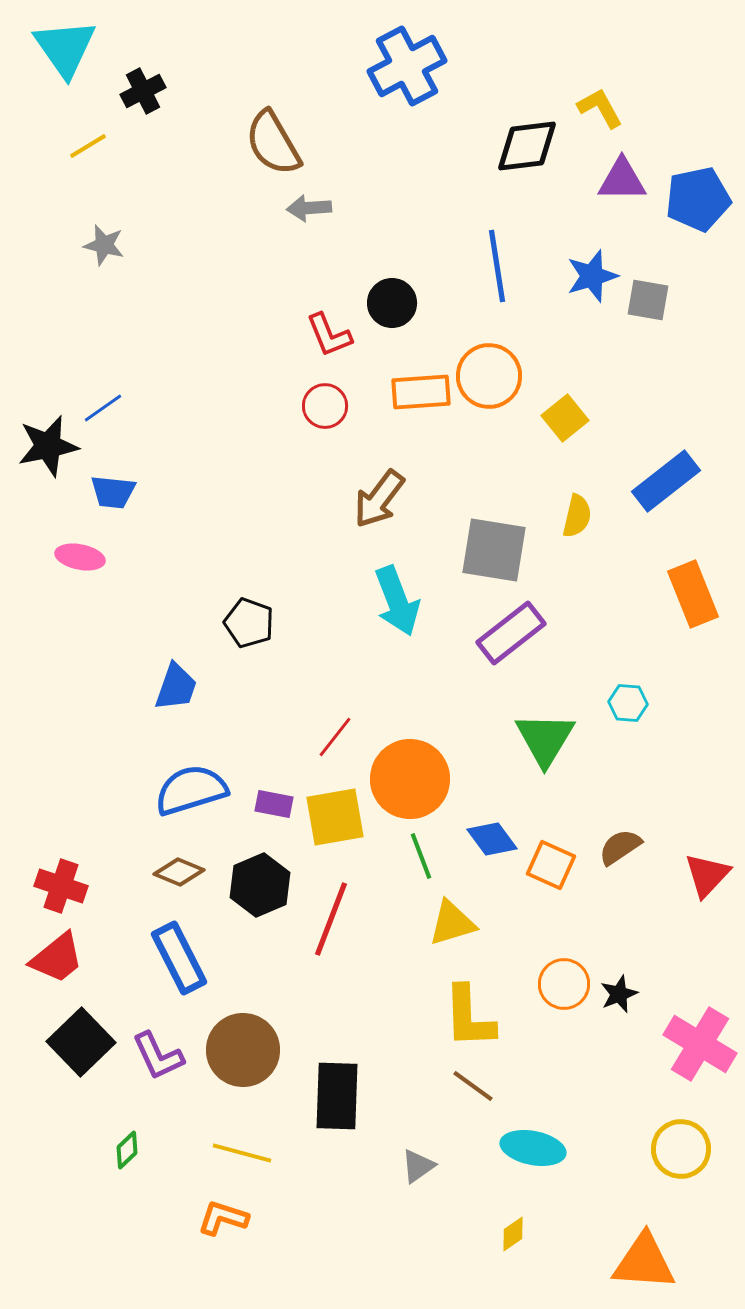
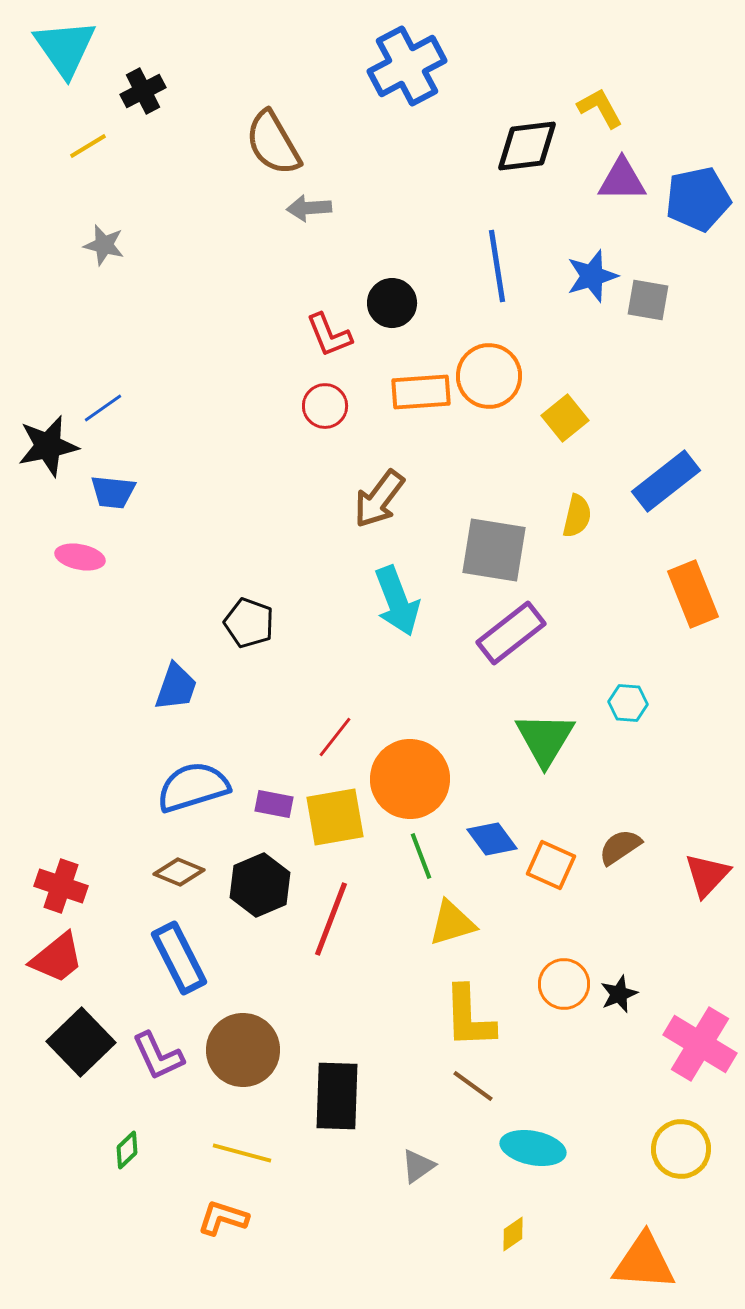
blue semicircle at (191, 790): moved 2 px right, 3 px up
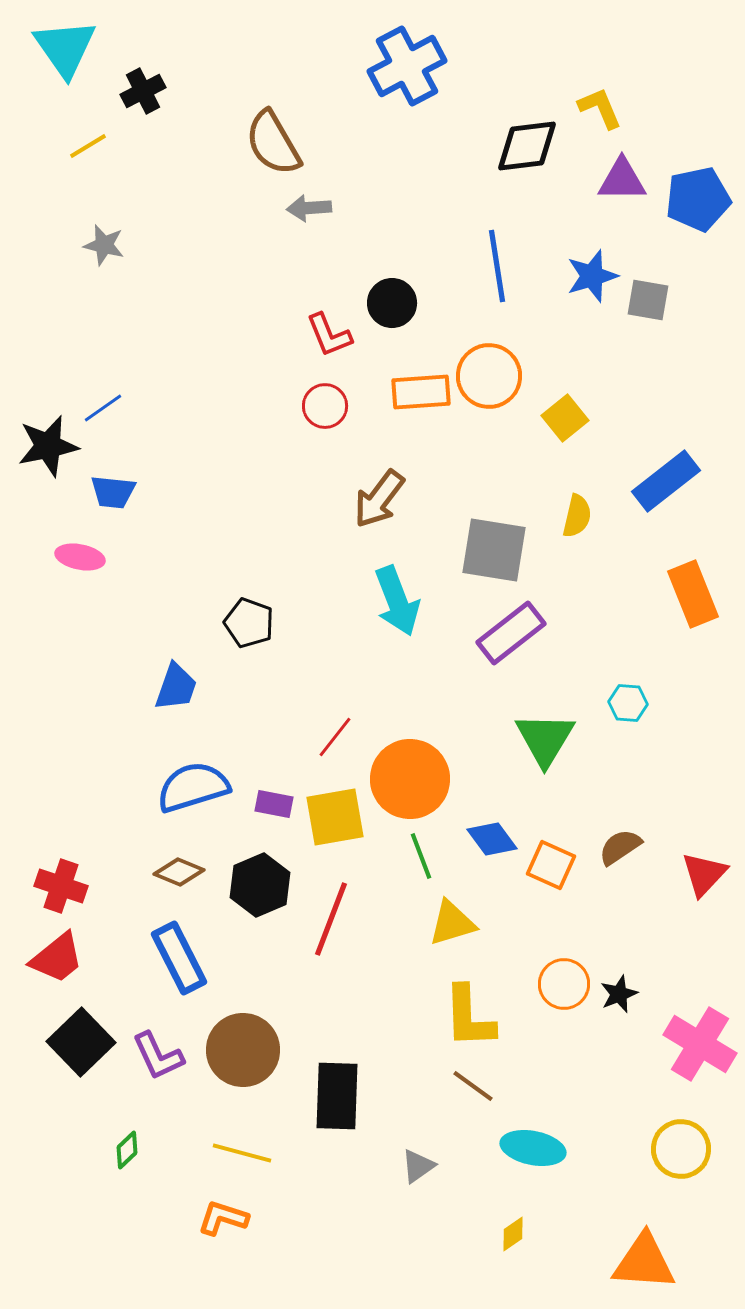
yellow L-shape at (600, 108): rotated 6 degrees clockwise
red triangle at (707, 875): moved 3 px left, 1 px up
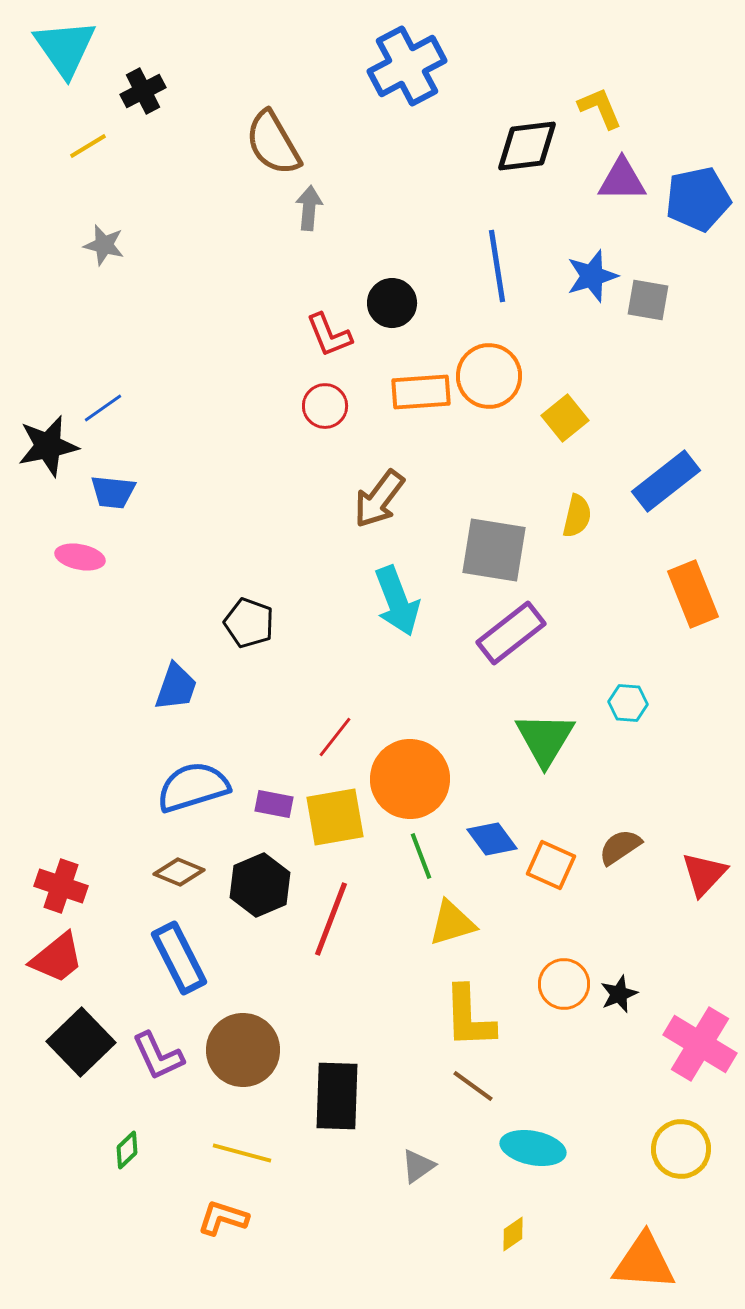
gray arrow at (309, 208): rotated 99 degrees clockwise
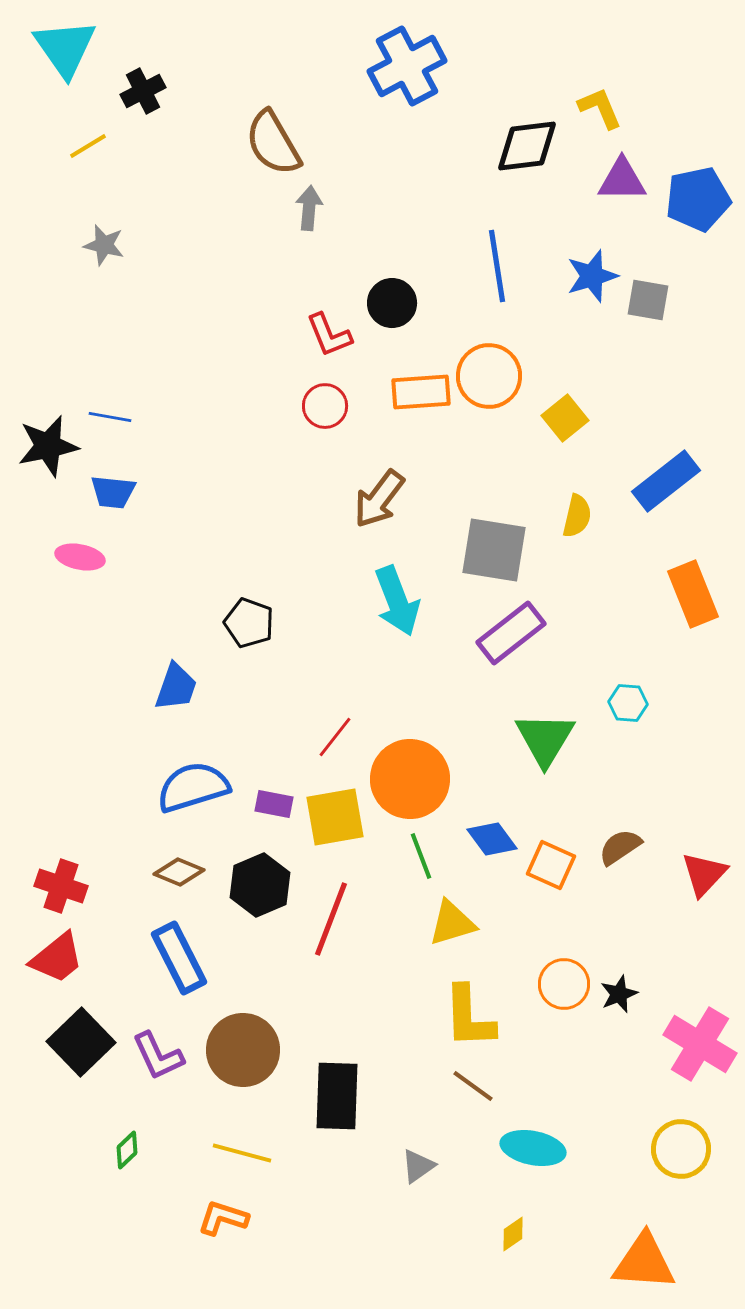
blue line at (103, 408): moved 7 px right, 9 px down; rotated 45 degrees clockwise
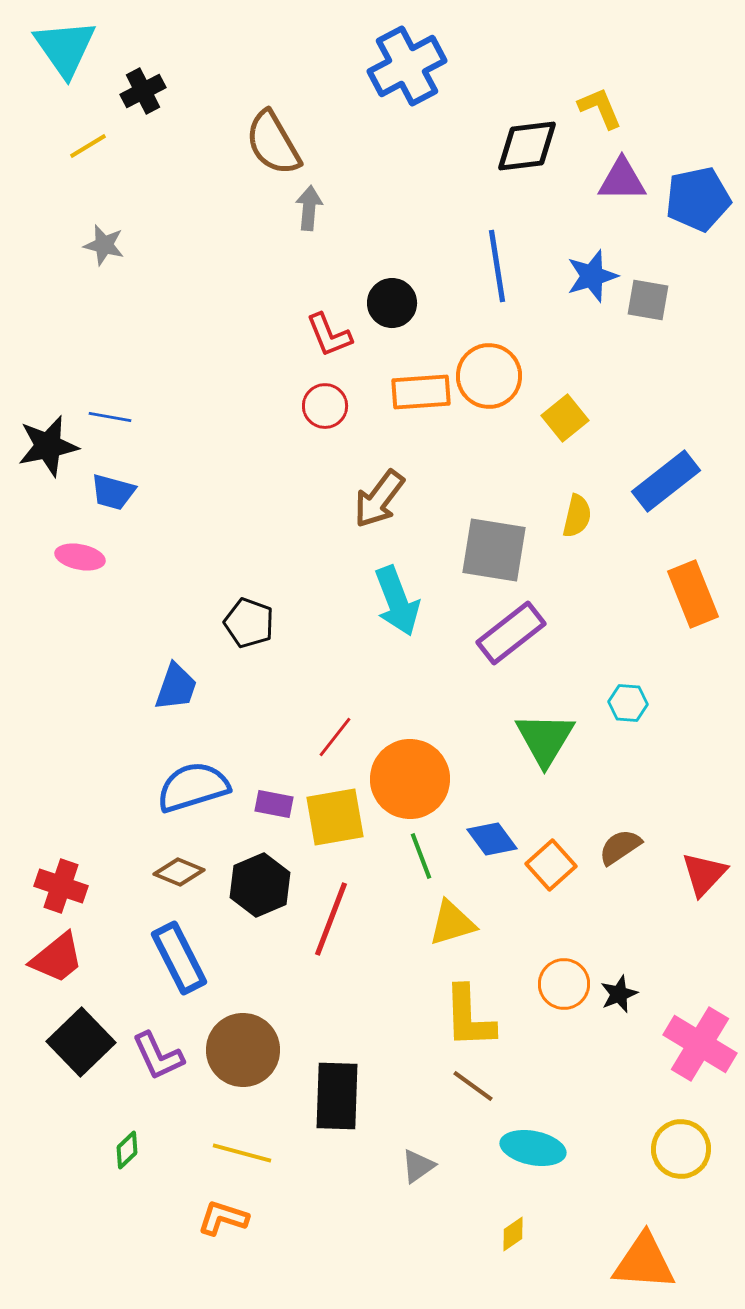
blue trapezoid at (113, 492): rotated 9 degrees clockwise
orange square at (551, 865): rotated 24 degrees clockwise
